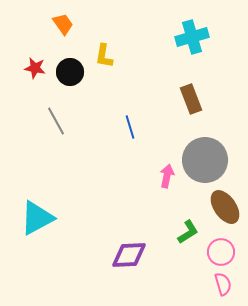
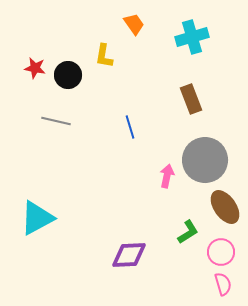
orange trapezoid: moved 71 px right
black circle: moved 2 px left, 3 px down
gray line: rotated 48 degrees counterclockwise
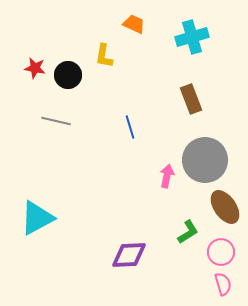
orange trapezoid: rotated 30 degrees counterclockwise
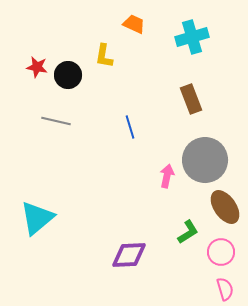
red star: moved 2 px right, 1 px up
cyan triangle: rotated 12 degrees counterclockwise
pink semicircle: moved 2 px right, 5 px down
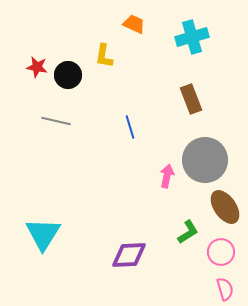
cyan triangle: moved 6 px right, 16 px down; rotated 18 degrees counterclockwise
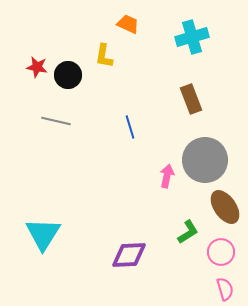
orange trapezoid: moved 6 px left
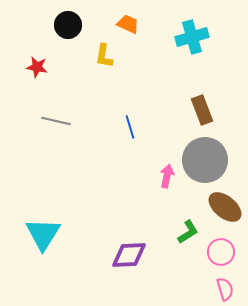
black circle: moved 50 px up
brown rectangle: moved 11 px right, 11 px down
brown ellipse: rotated 16 degrees counterclockwise
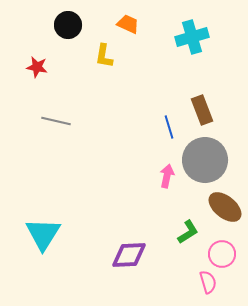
blue line: moved 39 px right
pink circle: moved 1 px right, 2 px down
pink semicircle: moved 17 px left, 7 px up
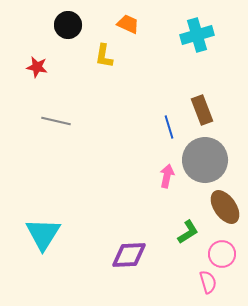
cyan cross: moved 5 px right, 2 px up
brown ellipse: rotated 16 degrees clockwise
